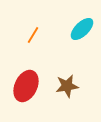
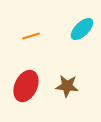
orange line: moved 2 px left, 1 px down; rotated 42 degrees clockwise
brown star: rotated 15 degrees clockwise
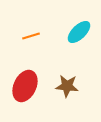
cyan ellipse: moved 3 px left, 3 px down
red ellipse: moved 1 px left
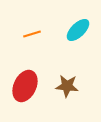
cyan ellipse: moved 1 px left, 2 px up
orange line: moved 1 px right, 2 px up
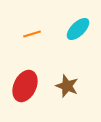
cyan ellipse: moved 1 px up
brown star: rotated 15 degrees clockwise
